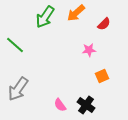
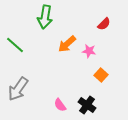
orange arrow: moved 9 px left, 31 px down
green arrow: rotated 25 degrees counterclockwise
pink star: moved 1 px down; rotated 16 degrees clockwise
orange square: moved 1 px left, 1 px up; rotated 24 degrees counterclockwise
black cross: moved 1 px right
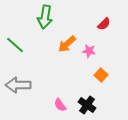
gray arrow: moved 4 px up; rotated 55 degrees clockwise
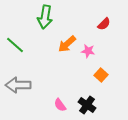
pink star: moved 1 px left
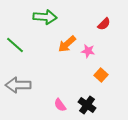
green arrow: rotated 95 degrees counterclockwise
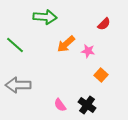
orange arrow: moved 1 px left
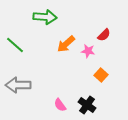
red semicircle: moved 11 px down
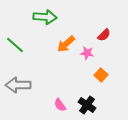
pink star: moved 1 px left, 2 px down
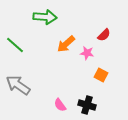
orange square: rotated 16 degrees counterclockwise
gray arrow: rotated 35 degrees clockwise
black cross: rotated 18 degrees counterclockwise
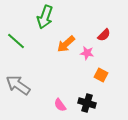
green arrow: rotated 105 degrees clockwise
green line: moved 1 px right, 4 px up
black cross: moved 2 px up
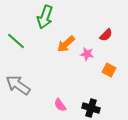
red semicircle: moved 2 px right
pink star: moved 1 px down
orange square: moved 8 px right, 5 px up
black cross: moved 4 px right, 5 px down
